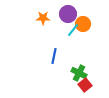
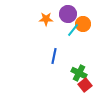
orange star: moved 3 px right, 1 px down
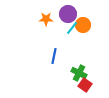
orange circle: moved 1 px down
cyan line: moved 1 px left, 2 px up
red square: rotated 16 degrees counterclockwise
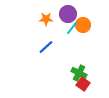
blue line: moved 8 px left, 9 px up; rotated 35 degrees clockwise
red square: moved 2 px left, 1 px up
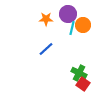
cyan line: rotated 24 degrees counterclockwise
blue line: moved 2 px down
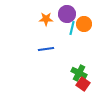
purple circle: moved 1 px left
orange circle: moved 1 px right, 1 px up
blue line: rotated 35 degrees clockwise
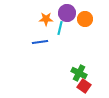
purple circle: moved 1 px up
orange circle: moved 1 px right, 5 px up
cyan line: moved 12 px left
blue line: moved 6 px left, 7 px up
red square: moved 1 px right, 2 px down
